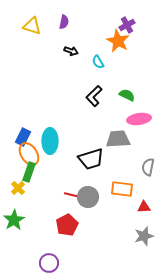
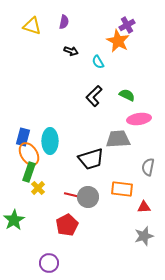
blue rectangle: rotated 12 degrees counterclockwise
yellow cross: moved 20 px right
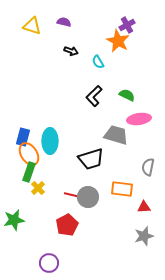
purple semicircle: rotated 88 degrees counterclockwise
gray trapezoid: moved 2 px left, 4 px up; rotated 20 degrees clockwise
green star: rotated 20 degrees clockwise
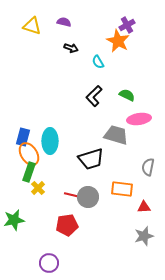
black arrow: moved 3 px up
red pentagon: rotated 20 degrees clockwise
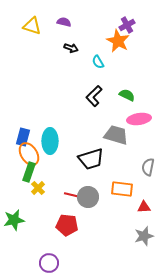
red pentagon: rotated 15 degrees clockwise
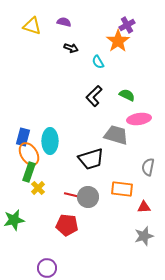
orange star: rotated 10 degrees clockwise
purple circle: moved 2 px left, 5 px down
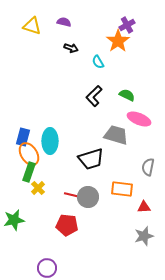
pink ellipse: rotated 30 degrees clockwise
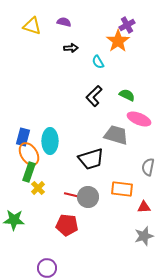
black arrow: rotated 24 degrees counterclockwise
green star: rotated 15 degrees clockwise
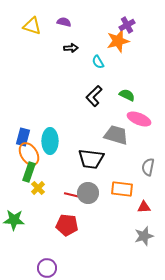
orange star: rotated 20 degrees clockwise
black trapezoid: rotated 24 degrees clockwise
gray circle: moved 4 px up
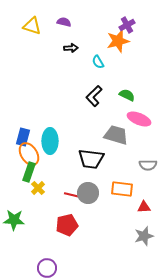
gray semicircle: moved 2 px up; rotated 102 degrees counterclockwise
red pentagon: rotated 20 degrees counterclockwise
